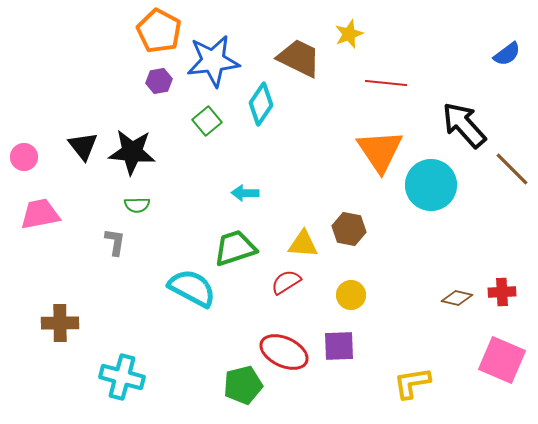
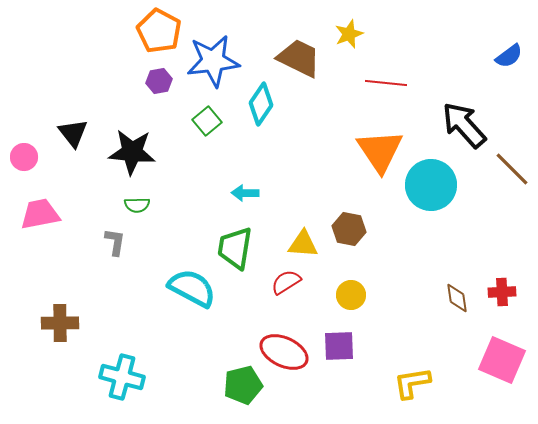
blue semicircle: moved 2 px right, 2 px down
black triangle: moved 10 px left, 13 px up
green trapezoid: rotated 63 degrees counterclockwise
brown diamond: rotated 68 degrees clockwise
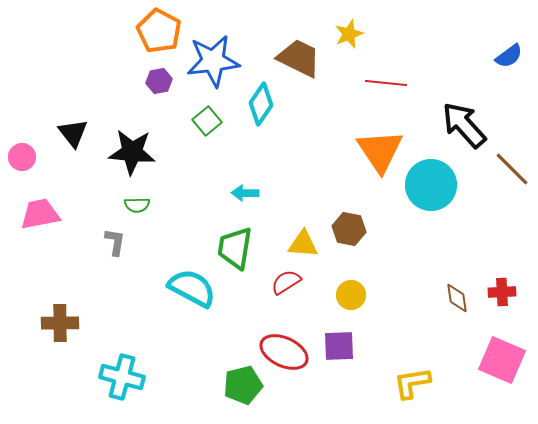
pink circle: moved 2 px left
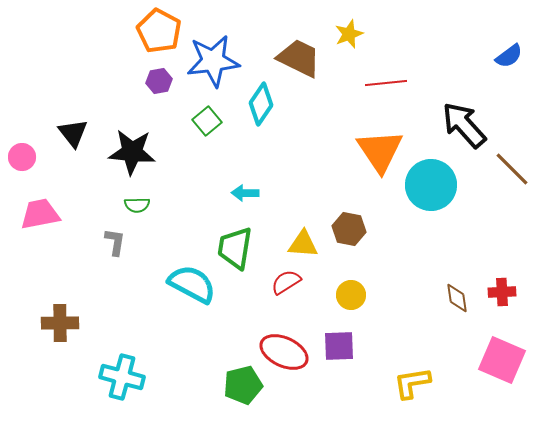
red line: rotated 12 degrees counterclockwise
cyan semicircle: moved 4 px up
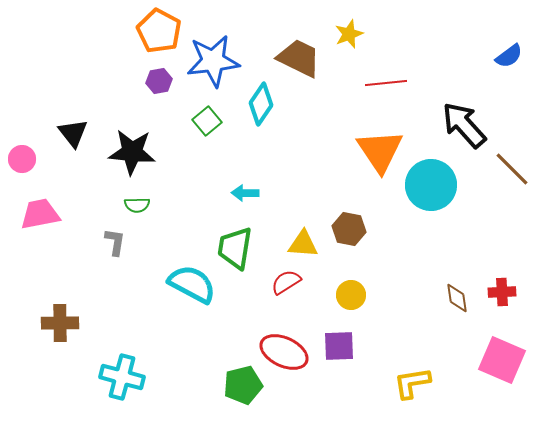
pink circle: moved 2 px down
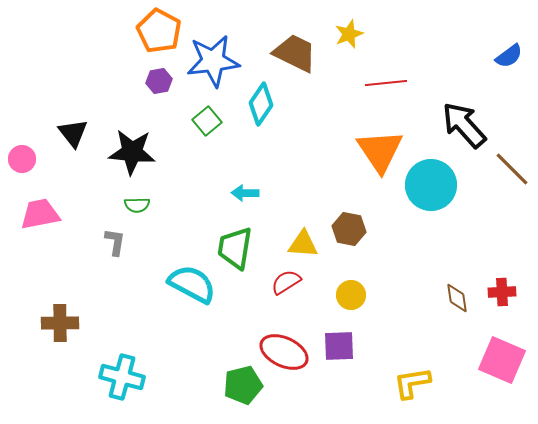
brown trapezoid: moved 4 px left, 5 px up
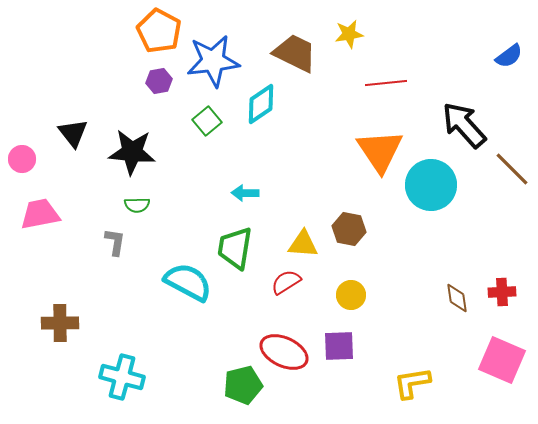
yellow star: rotated 12 degrees clockwise
cyan diamond: rotated 21 degrees clockwise
cyan semicircle: moved 4 px left, 2 px up
